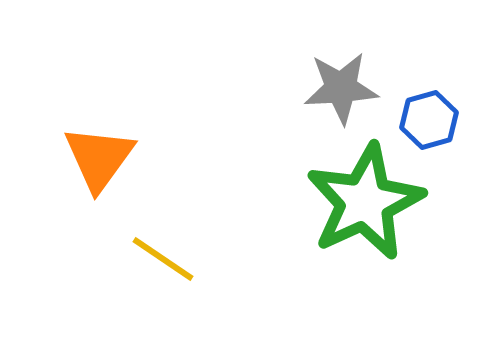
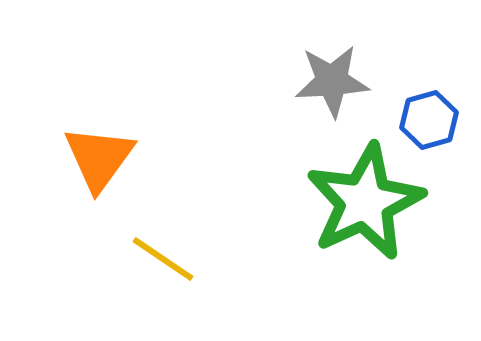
gray star: moved 9 px left, 7 px up
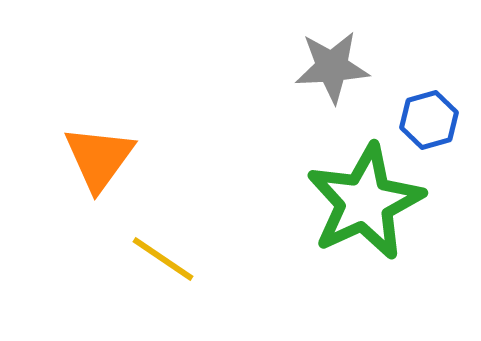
gray star: moved 14 px up
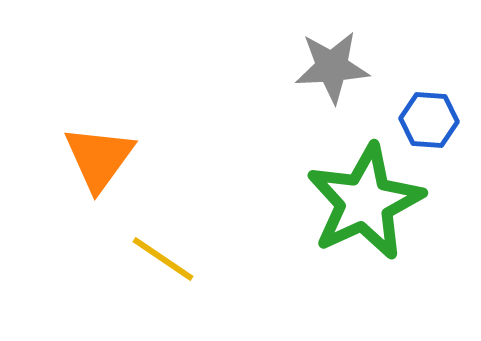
blue hexagon: rotated 20 degrees clockwise
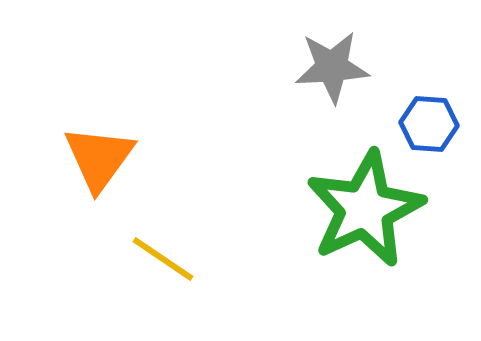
blue hexagon: moved 4 px down
green star: moved 7 px down
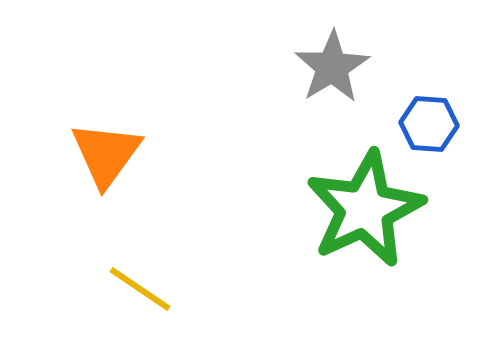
gray star: rotated 28 degrees counterclockwise
orange triangle: moved 7 px right, 4 px up
yellow line: moved 23 px left, 30 px down
